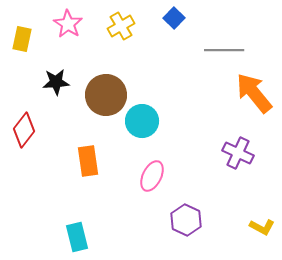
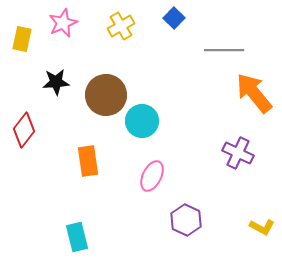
pink star: moved 5 px left, 1 px up; rotated 16 degrees clockwise
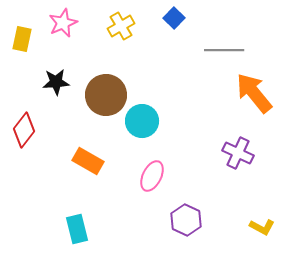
orange rectangle: rotated 52 degrees counterclockwise
cyan rectangle: moved 8 px up
